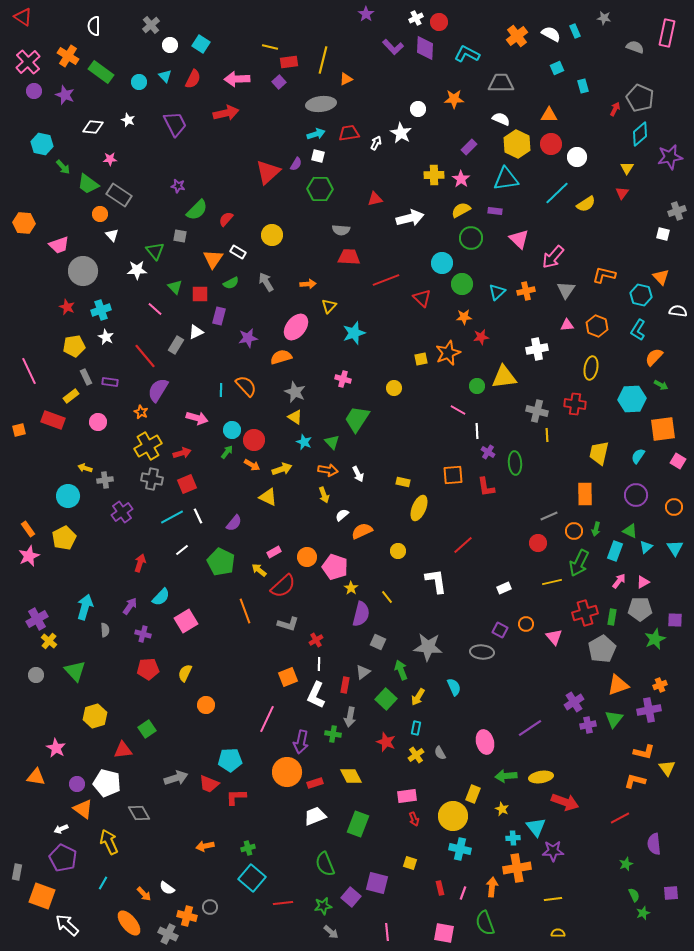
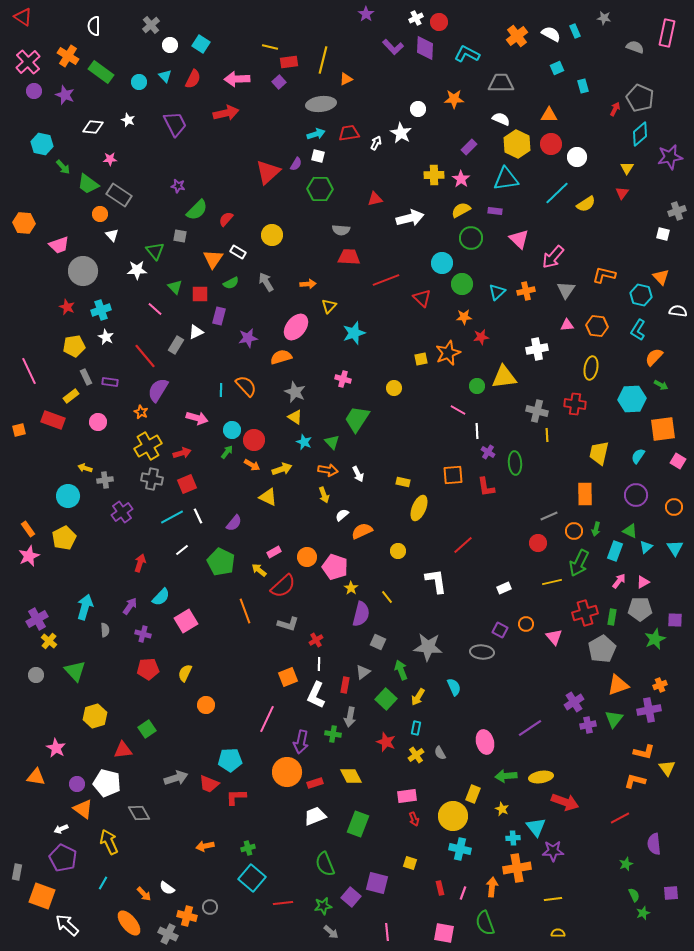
orange hexagon at (597, 326): rotated 15 degrees counterclockwise
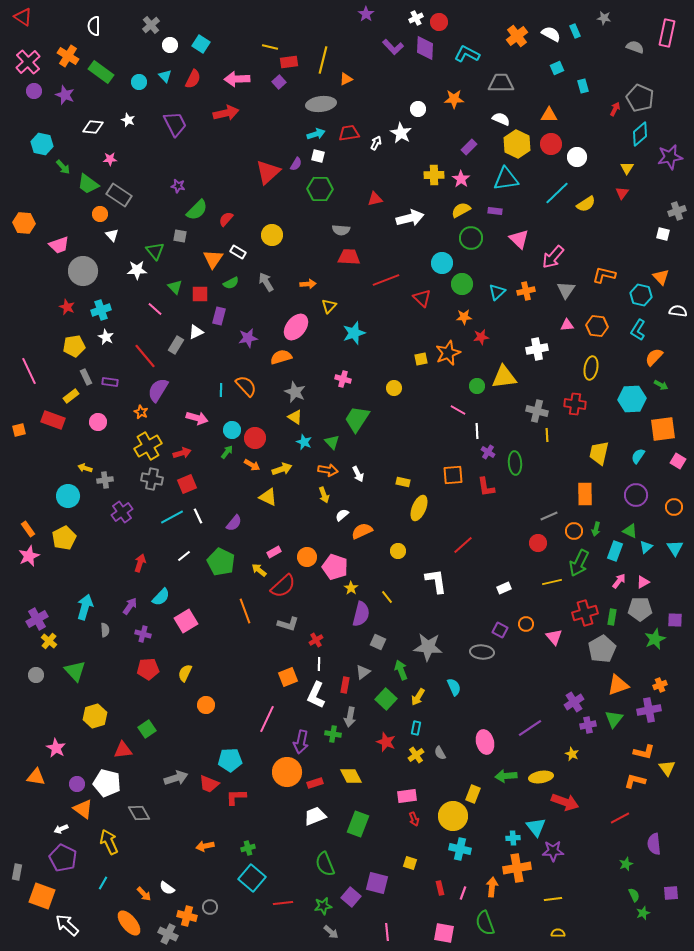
red circle at (254, 440): moved 1 px right, 2 px up
white line at (182, 550): moved 2 px right, 6 px down
yellow star at (502, 809): moved 70 px right, 55 px up
